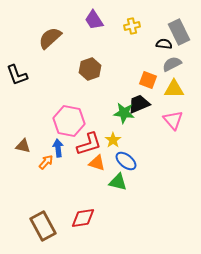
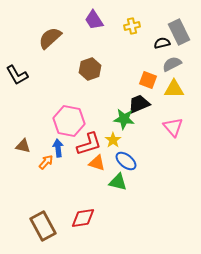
black semicircle: moved 2 px left, 1 px up; rotated 21 degrees counterclockwise
black L-shape: rotated 10 degrees counterclockwise
green star: moved 6 px down
pink triangle: moved 7 px down
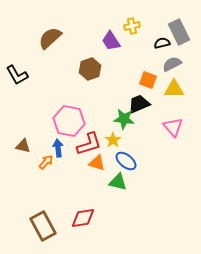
purple trapezoid: moved 17 px right, 21 px down
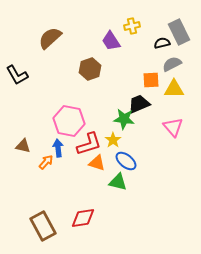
orange square: moved 3 px right; rotated 24 degrees counterclockwise
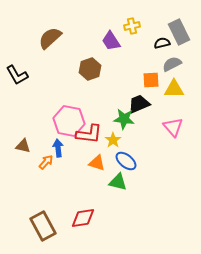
red L-shape: moved 10 px up; rotated 24 degrees clockwise
